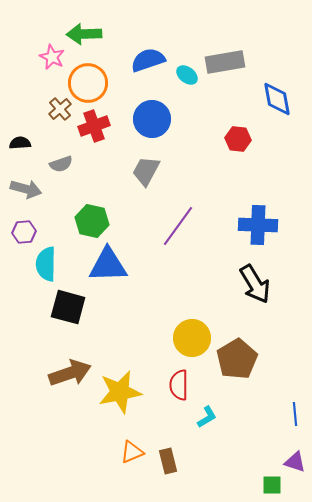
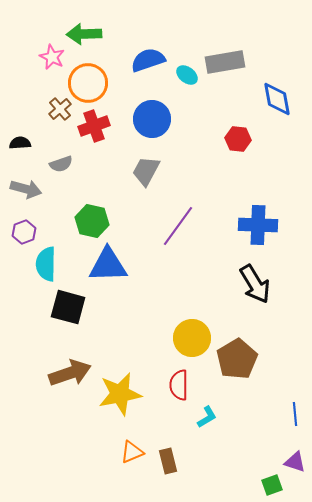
purple hexagon: rotated 15 degrees counterclockwise
yellow star: moved 2 px down
green square: rotated 20 degrees counterclockwise
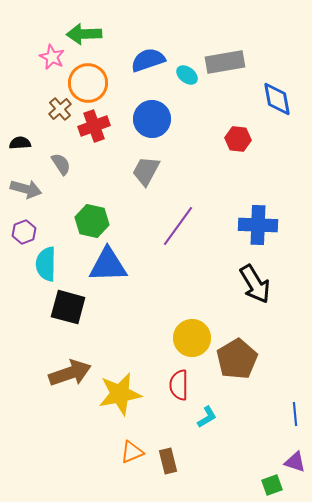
gray semicircle: rotated 105 degrees counterclockwise
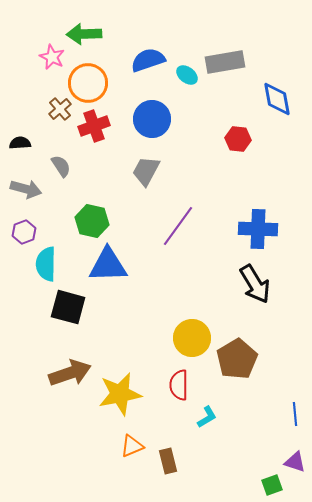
gray semicircle: moved 2 px down
blue cross: moved 4 px down
orange triangle: moved 6 px up
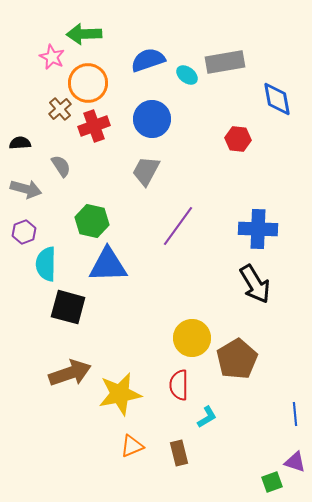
brown rectangle: moved 11 px right, 8 px up
green square: moved 3 px up
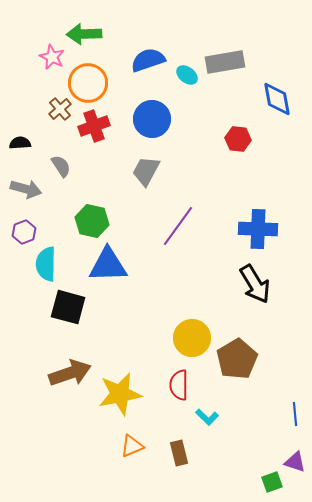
cyan L-shape: rotated 75 degrees clockwise
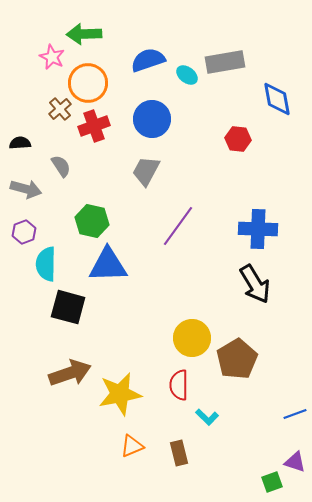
blue line: rotated 75 degrees clockwise
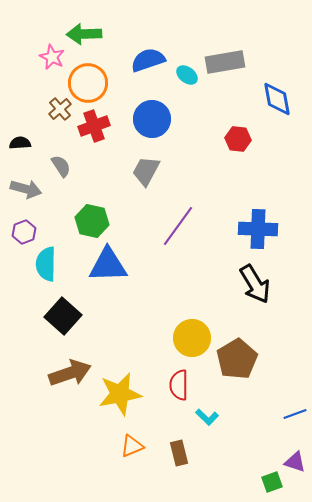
black square: moved 5 px left, 9 px down; rotated 27 degrees clockwise
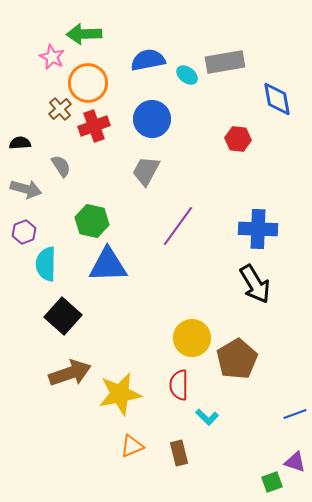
blue semicircle: rotated 8 degrees clockwise
